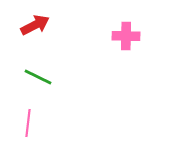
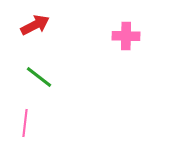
green line: moved 1 px right; rotated 12 degrees clockwise
pink line: moved 3 px left
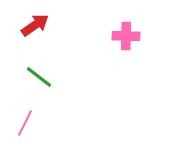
red arrow: rotated 8 degrees counterclockwise
pink line: rotated 20 degrees clockwise
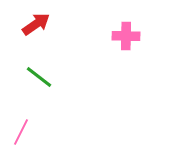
red arrow: moved 1 px right, 1 px up
pink line: moved 4 px left, 9 px down
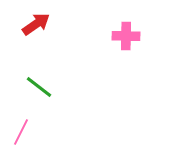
green line: moved 10 px down
